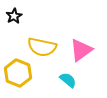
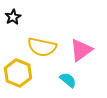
black star: moved 1 px left, 1 px down
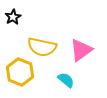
yellow hexagon: moved 2 px right, 1 px up
cyan semicircle: moved 2 px left
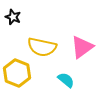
black star: rotated 21 degrees counterclockwise
pink triangle: moved 1 px right, 3 px up
yellow hexagon: moved 3 px left, 1 px down
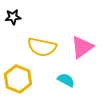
black star: rotated 28 degrees counterclockwise
yellow hexagon: moved 1 px right, 6 px down
cyan semicircle: rotated 12 degrees counterclockwise
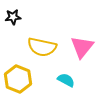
pink triangle: rotated 15 degrees counterclockwise
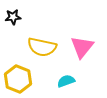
cyan semicircle: moved 1 px down; rotated 48 degrees counterclockwise
